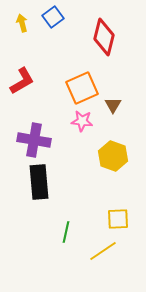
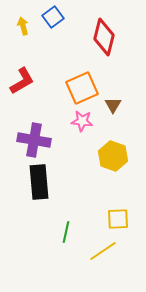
yellow arrow: moved 1 px right, 3 px down
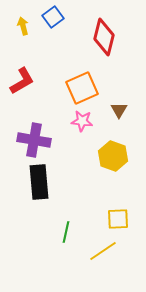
brown triangle: moved 6 px right, 5 px down
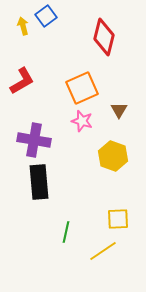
blue square: moved 7 px left, 1 px up
pink star: rotated 10 degrees clockwise
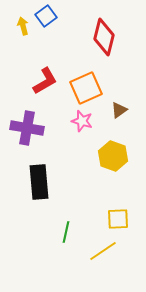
red L-shape: moved 23 px right
orange square: moved 4 px right
brown triangle: rotated 24 degrees clockwise
purple cross: moved 7 px left, 12 px up
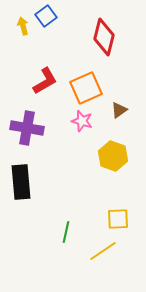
black rectangle: moved 18 px left
